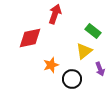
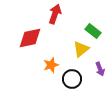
yellow triangle: moved 3 px left, 2 px up
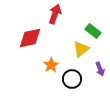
orange star: rotated 14 degrees counterclockwise
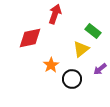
purple arrow: rotated 72 degrees clockwise
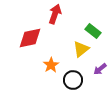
black circle: moved 1 px right, 1 px down
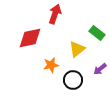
green rectangle: moved 4 px right, 2 px down
yellow triangle: moved 4 px left
orange star: rotated 21 degrees clockwise
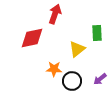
green rectangle: rotated 49 degrees clockwise
red diamond: moved 2 px right
orange star: moved 3 px right, 4 px down; rotated 14 degrees clockwise
purple arrow: moved 10 px down
black circle: moved 1 px left, 1 px down
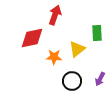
red arrow: moved 1 px down
orange star: moved 12 px up
purple arrow: rotated 24 degrees counterclockwise
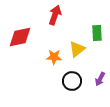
red diamond: moved 12 px left, 1 px up
